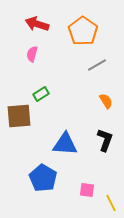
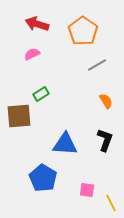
pink semicircle: rotated 49 degrees clockwise
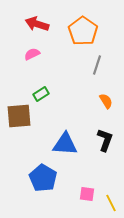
gray line: rotated 42 degrees counterclockwise
pink square: moved 4 px down
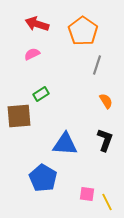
yellow line: moved 4 px left, 1 px up
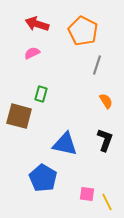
orange pentagon: rotated 8 degrees counterclockwise
pink semicircle: moved 1 px up
green rectangle: rotated 42 degrees counterclockwise
brown square: rotated 20 degrees clockwise
blue triangle: rotated 8 degrees clockwise
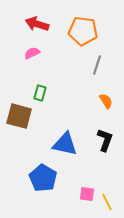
orange pentagon: rotated 20 degrees counterclockwise
green rectangle: moved 1 px left, 1 px up
